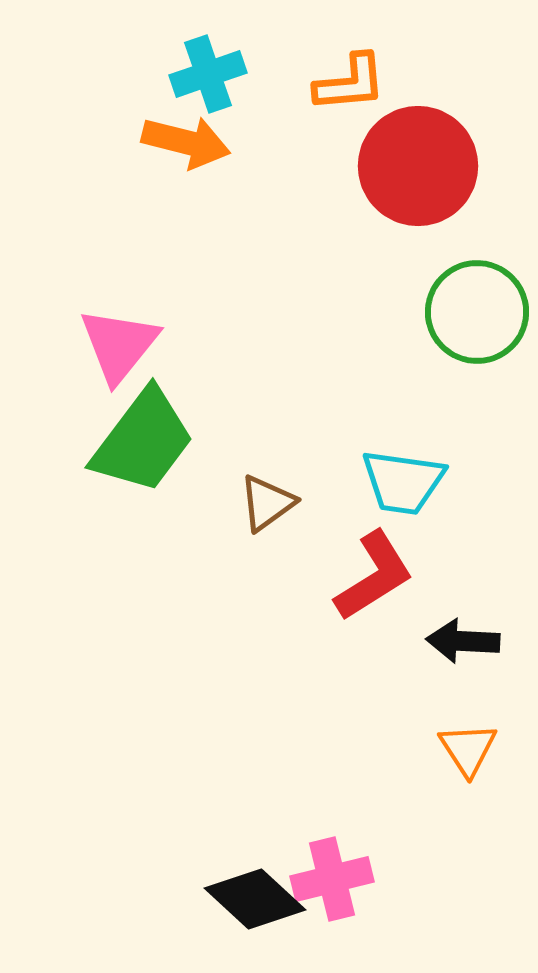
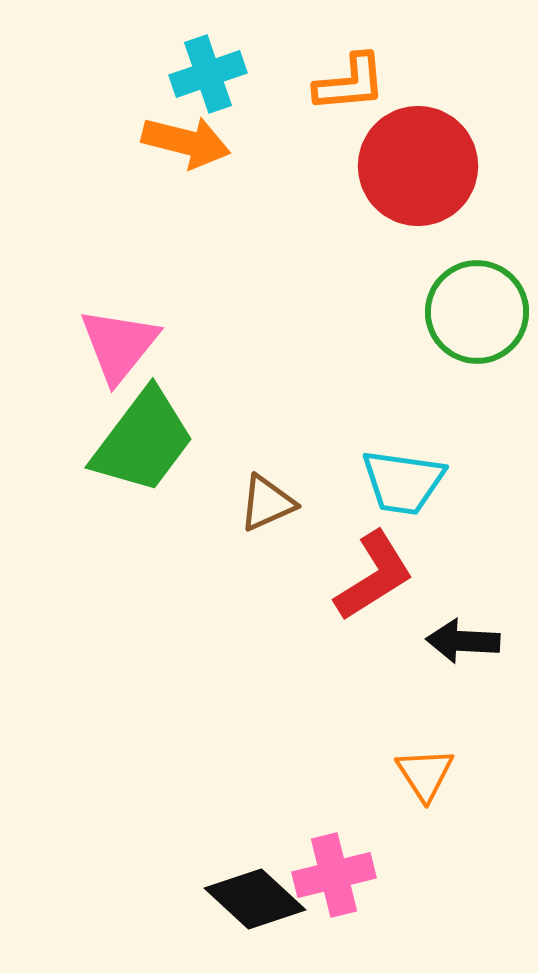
brown triangle: rotated 12 degrees clockwise
orange triangle: moved 43 px left, 25 px down
pink cross: moved 2 px right, 4 px up
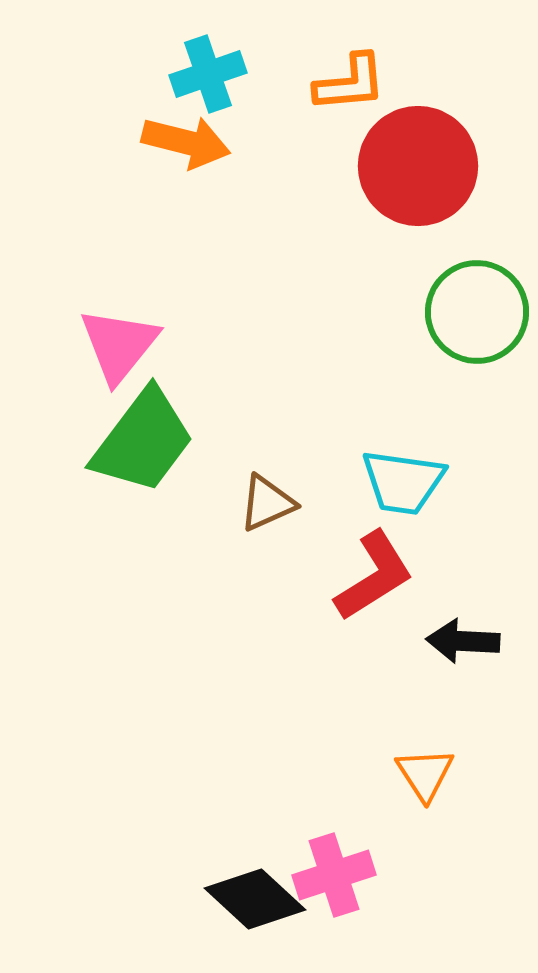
pink cross: rotated 4 degrees counterclockwise
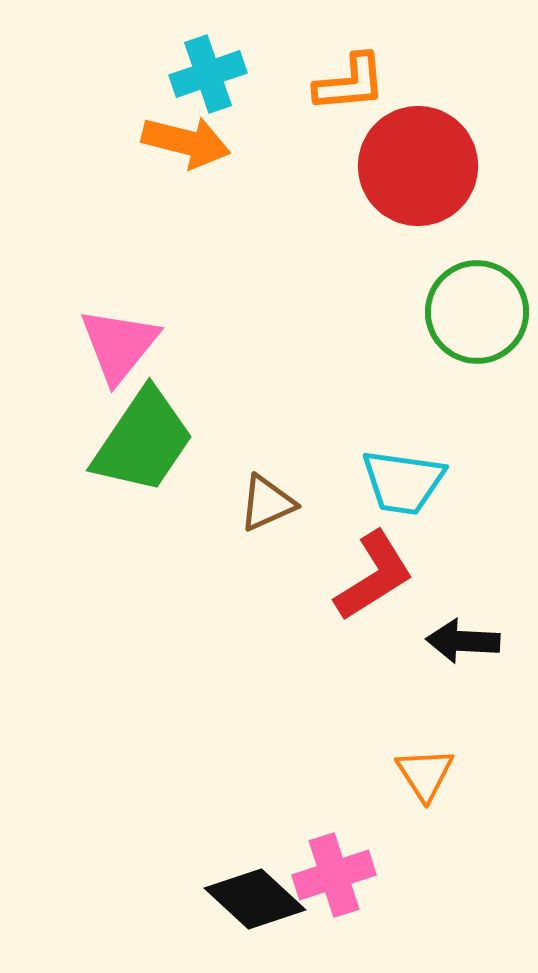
green trapezoid: rotated 3 degrees counterclockwise
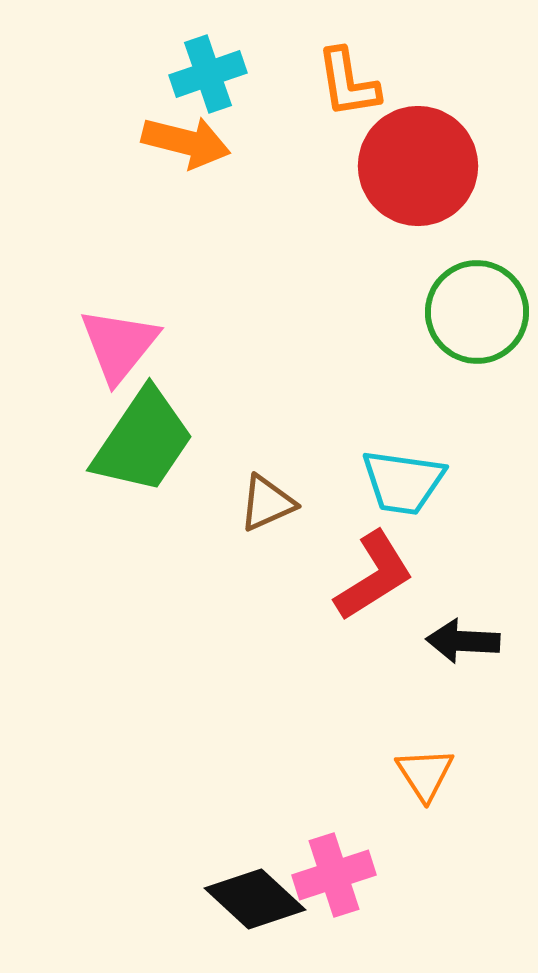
orange L-shape: moved 2 px left; rotated 86 degrees clockwise
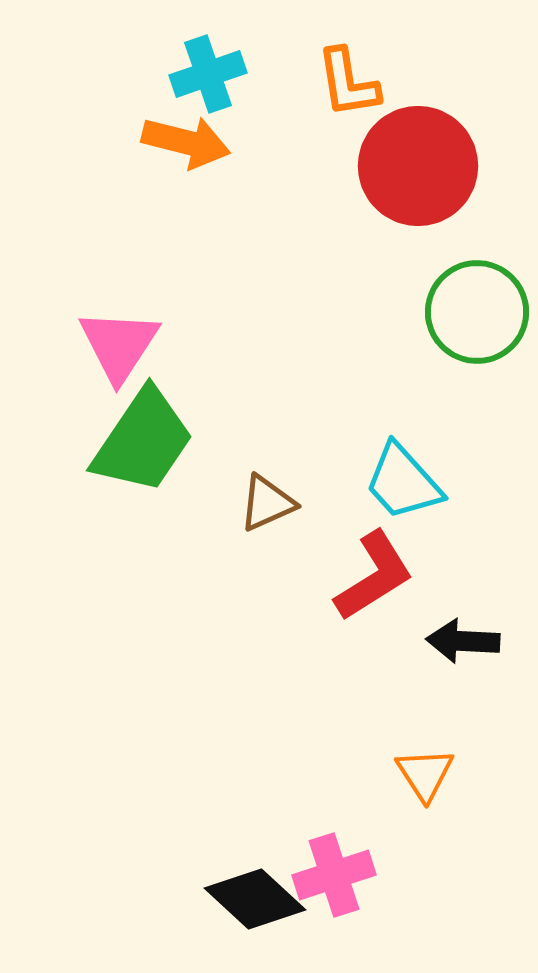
pink triangle: rotated 6 degrees counterclockwise
cyan trapezoid: rotated 40 degrees clockwise
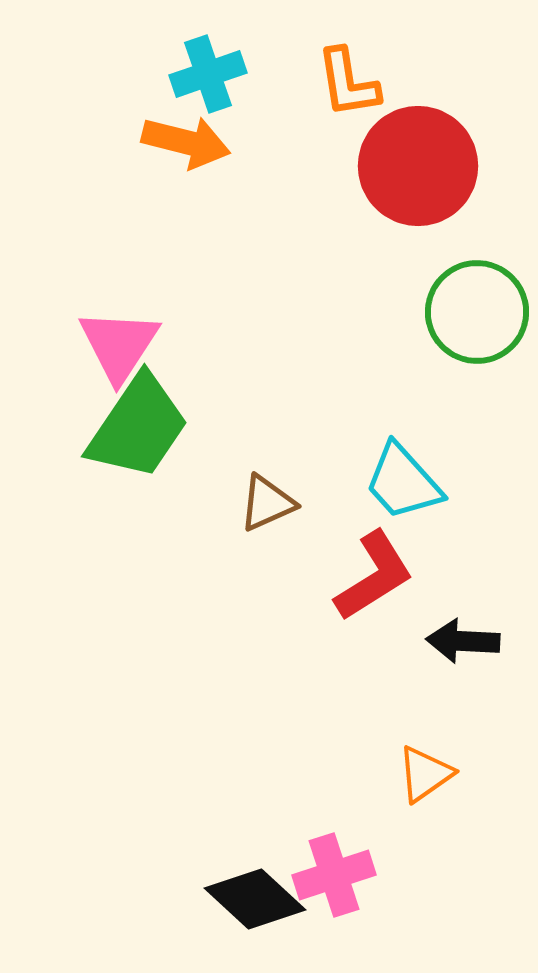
green trapezoid: moved 5 px left, 14 px up
orange triangle: rotated 28 degrees clockwise
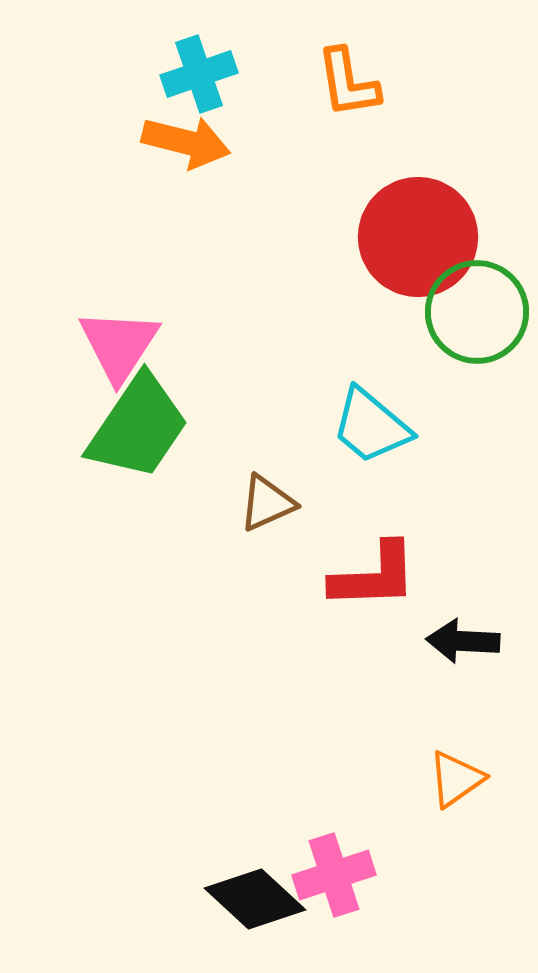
cyan cross: moved 9 px left
red circle: moved 71 px down
cyan trapezoid: moved 32 px left, 56 px up; rotated 8 degrees counterclockwise
red L-shape: rotated 30 degrees clockwise
orange triangle: moved 31 px right, 5 px down
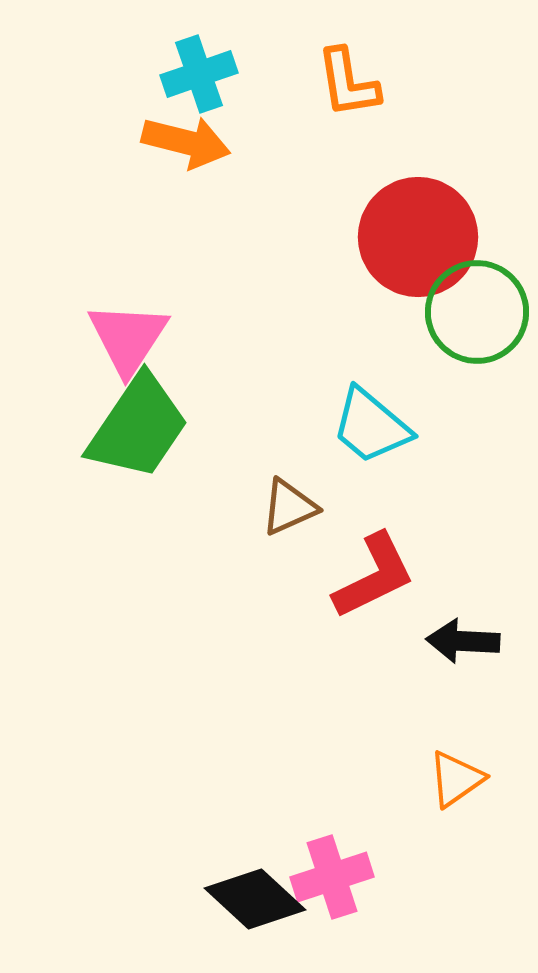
pink triangle: moved 9 px right, 7 px up
brown triangle: moved 22 px right, 4 px down
red L-shape: rotated 24 degrees counterclockwise
pink cross: moved 2 px left, 2 px down
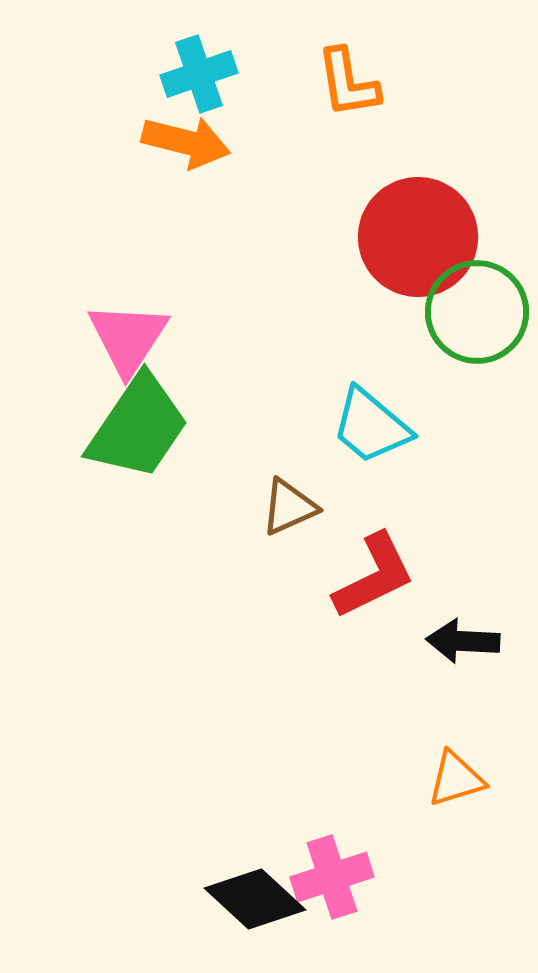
orange triangle: rotated 18 degrees clockwise
